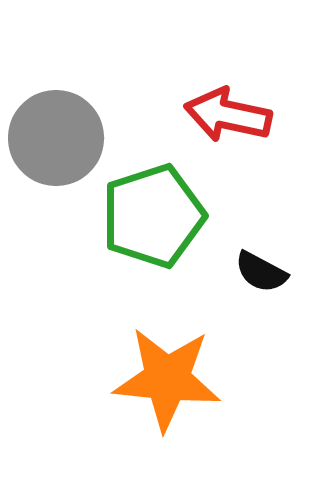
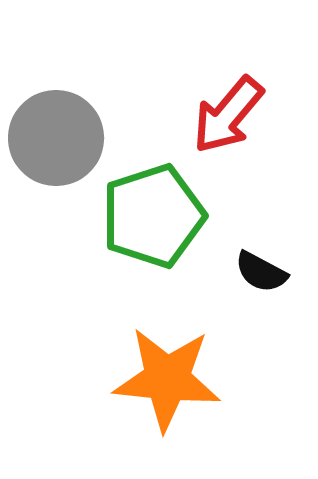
red arrow: rotated 62 degrees counterclockwise
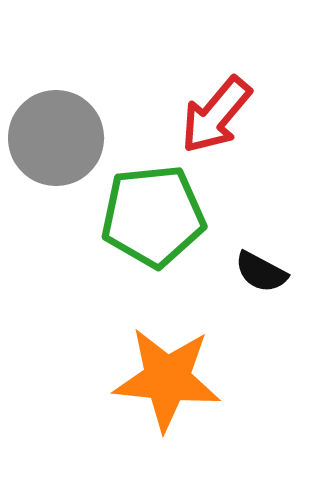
red arrow: moved 12 px left
green pentagon: rotated 12 degrees clockwise
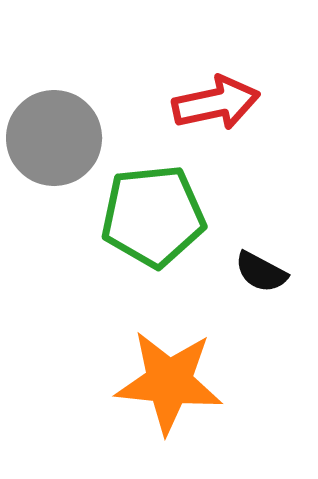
red arrow: moved 12 px up; rotated 142 degrees counterclockwise
gray circle: moved 2 px left
orange star: moved 2 px right, 3 px down
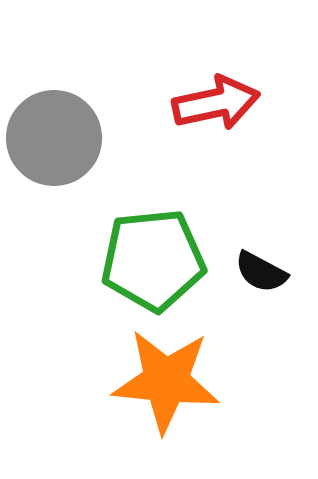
green pentagon: moved 44 px down
orange star: moved 3 px left, 1 px up
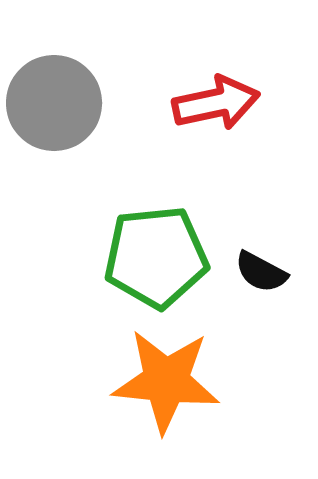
gray circle: moved 35 px up
green pentagon: moved 3 px right, 3 px up
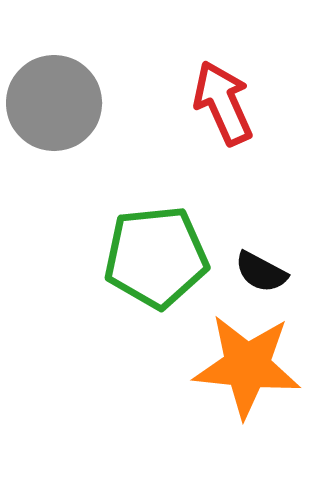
red arrow: moved 7 px right; rotated 102 degrees counterclockwise
orange star: moved 81 px right, 15 px up
